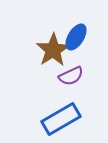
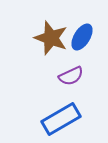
blue ellipse: moved 6 px right
brown star: moved 2 px left, 12 px up; rotated 20 degrees counterclockwise
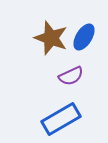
blue ellipse: moved 2 px right
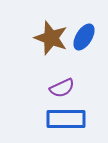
purple semicircle: moved 9 px left, 12 px down
blue rectangle: moved 5 px right; rotated 30 degrees clockwise
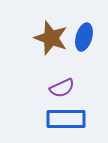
blue ellipse: rotated 16 degrees counterclockwise
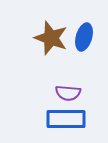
purple semicircle: moved 6 px right, 5 px down; rotated 30 degrees clockwise
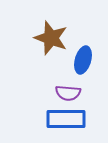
blue ellipse: moved 1 px left, 23 px down
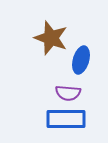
blue ellipse: moved 2 px left
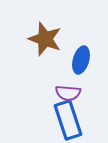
brown star: moved 6 px left, 1 px down
blue rectangle: moved 2 px right, 1 px down; rotated 72 degrees clockwise
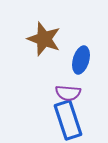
brown star: moved 1 px left
